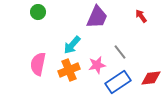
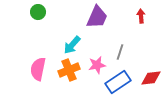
red arrow: rotated 32 degrees clockwise
gray line: rotated 56 degrees clockwise
pink semicircle: moved 5 px down
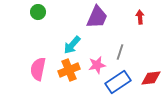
red arrow: moved 1 px left, 1 px down
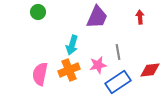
cyan arrow: rotated 24 degrees counterclockwise
gray line: moved 2 px left; rotated 28 degrees counterclockwise
pink star: moved 1 px right
pink semicircle: moved 2 px right, 5 px down
red diamond: moved 1 px left, 8 px up
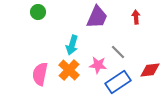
red arrow: moved 4 px left
gray line: rotated 35 degrees counterclockwise
pink star: rotated 18 degrees clockwise
orange cross: rotated 25 degrees counterclockwise
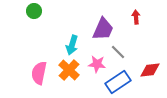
green circle: moved 4 px left, 1 px up
purple trapezoid: moved 6 px right, 12 px down
pink star: moved 1 px left, 1 px up
pink semicircle: moved 1 px left, 1 px up
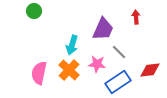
gray line: moved 1 px right
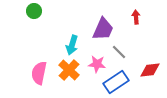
blue rectangle: moved 2 px left
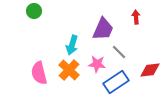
pink semicircle: rotated 25 degrees counterclockwise
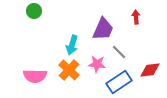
pink semicircle: moved 4 px left, 3 px down; rotated 75 degrees counterclockwise
blue rectangle: moved 3 px right
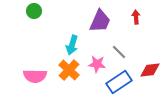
purple trapezoid: moved 3 px left, 8 px up
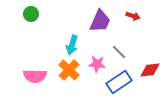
green circle: moved 3 px left, 3 px down
red arrow: moved 3 px left, 1 px up; rotated 112 degrees clockwise
